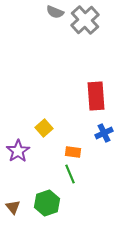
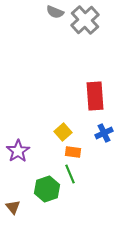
red rectangle: moved 1 px left
yellow square: moved 19 px right, 4 px down
green hexagon: moved 14 px up
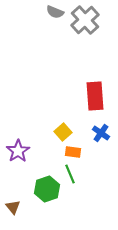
blue cross: moved 3 px left; rotated 30 degrees counterclockwise
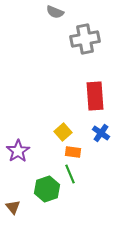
gray cross: moved 19 px down; rotated 32 degrees clockwise
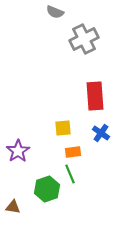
gray cross: moved 1 px left; rotated 16 degrees counterclockwise
yellow square: moved 4 px up; rotated 36 degrees clockwise
orange rectangle: rotated 14 degrees counterclockwise
brown triangle: rotated 42 degrees counterclockwise
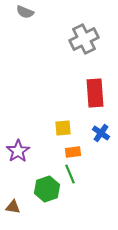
gray semicircle: moved 30 px left
red rectangle: moved 3 px up
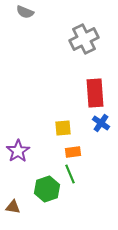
blue cross: moved 10 px up
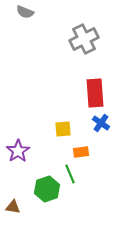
yellow square: moved 1 px down
orange rectangle: moved 8 px right
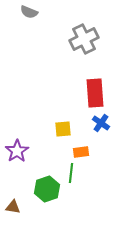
gray semicircle: moved 4 px right
purple star: moved 1 px left
green line: moved 1 px right, 1 px up; rotated 30 degrees clockwise
